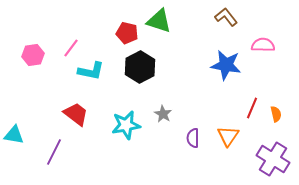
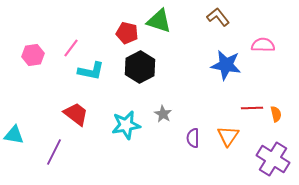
brown L-shape: moved 8 px left
red line: rotated 65 degrees clockwise
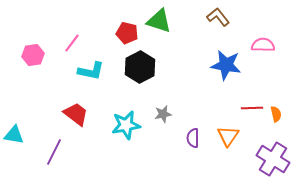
pink line: moved 1 px right, 5 px up
gray star: rotated 30 degrees clockwise
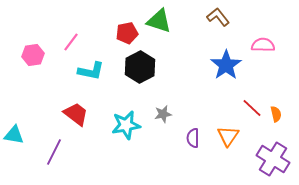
red pentagon: rotated 25 degrees counterclockwise
pink line: moved 1 px left, 1 px up
blue star: rotated 28 degrees clockwise
red line: rotated 45 degrees clockwise
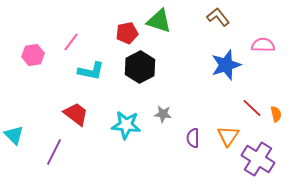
blue star: rotated 16 degrees clockwise
gray star: rotated 18 degrees clockwise
cyan star: rotated 16 degrees clockwise
cyan triangle: rotated 35 degrees clockwise
purple cross: moved 15 px left
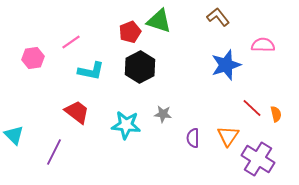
red pentagon: moved 3 px right, 1 px up; rotated 10 degrees counterclockwise
pink line: rotated 18 degrees clockwise
pink hexagon: moved 3 px down
red trapezoid: moved 1 px right, 2 px up
